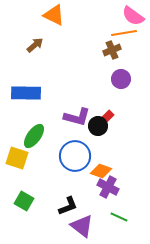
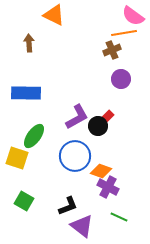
brown arrow: moved 6 px left, 2 px up; rotated 54 degrees counterclockwise
purple L-shape: rotated 44 degrees counterclockwise
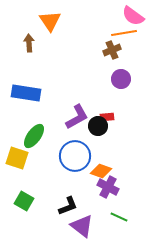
orange triangle: moved 4 px left, 6 px down; rotated 30 degrees clockwise
blue rectangle: rotated 8 degrees clockwise
red rectangle: rotated 40 degrees clockwise
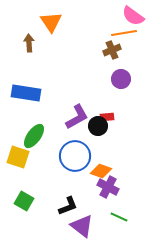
orange triangle: moved 1 px right, 1 px down
yellow square: moved 1 px right, 1 px up
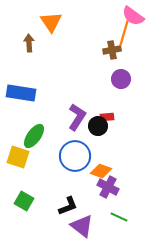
orange line: rotated 65 degrees counterclockwise
brown cross: rotated 12 degrees clockwise
blue rectangle: moved 5 px left
purple L-shape: rotated 28 degrees counterclockwise
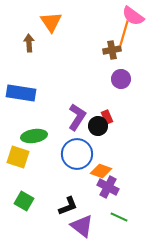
red rectangle: rotated 72 degrees clockwise
green ellipse: rotated 45 degrees clockwise
blue circle: moved 2 px right, 2 px up
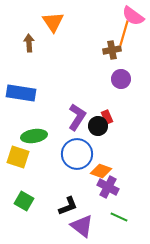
orange triangle: moved 2 px right
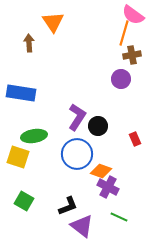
pink semicircle: moved 1 px up
brown cross: moved 20 px right, 5 px down
red rectangle: moved 28 px right, 22 px down
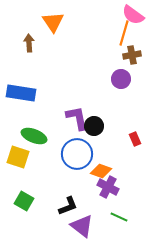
purple L-shape: moved 1 px down; rotated 44 degrees counterclockwise
black circle: moved 4 px left
green ellipse: rotated 30 degrees clockwise
